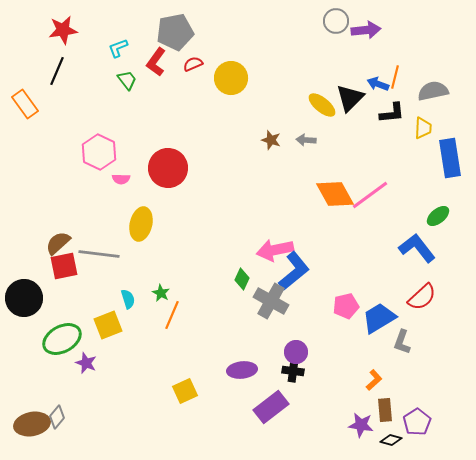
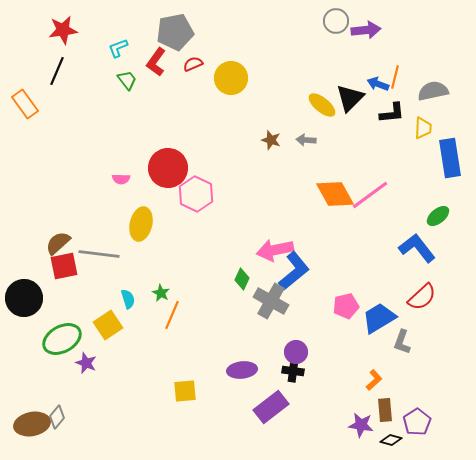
pink hexagon at (99, 152): moved 97 px right, 42 px down
yellow square at (108, 325): rotated 12 degrees counterclockwise
yellow square at (185, 391): rotated 20 degrees clockwise
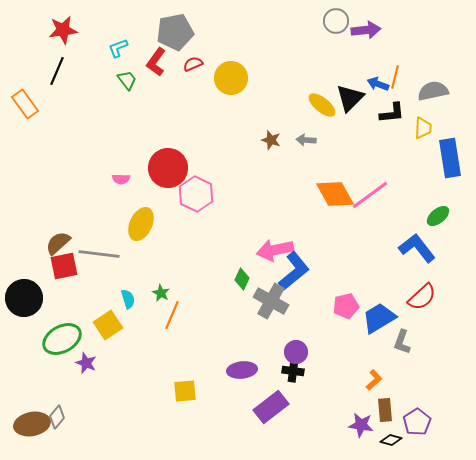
yellow ellipse at (141, 224): rotated 12 degrees clockwise
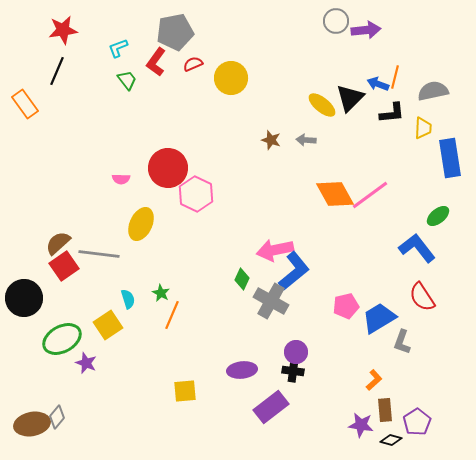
red square at (64, 266): rotated 24 degrees counterclockwise
red semicircle at (422, 297): rotated 100 degrees clockwise
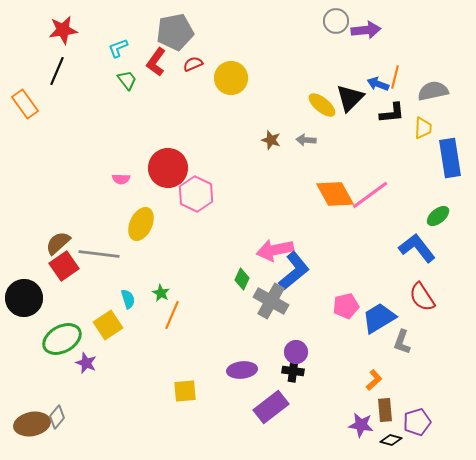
purple pentagon at (417, 422): rotated 16 degrees clockwise
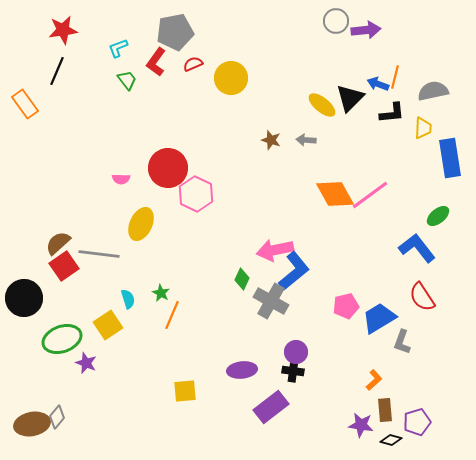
green ellipse at (62, 339): rotated 9 degrees clockwise
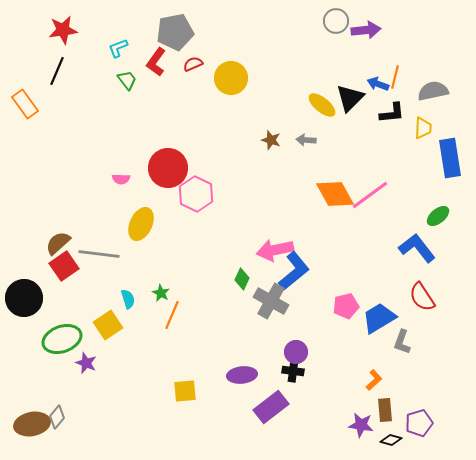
purple ellipse at (242, 370): moved 5 px down
purple pentagon at (417, 422): moved 2 px right, 1 px down
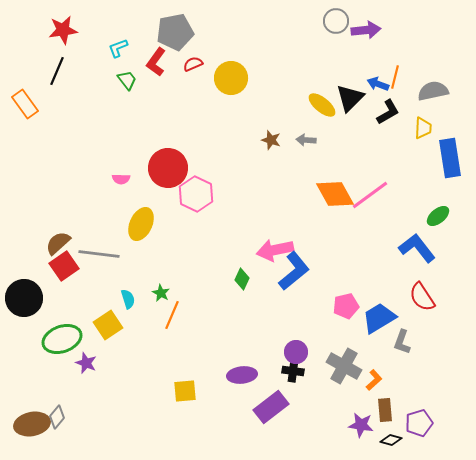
black L-shape at (392, 113): moved 4 px left, 1 px up; rotated 24 degrees counterclockwise
gray cross at (271, 301): moved 73 px right, 65 px down
